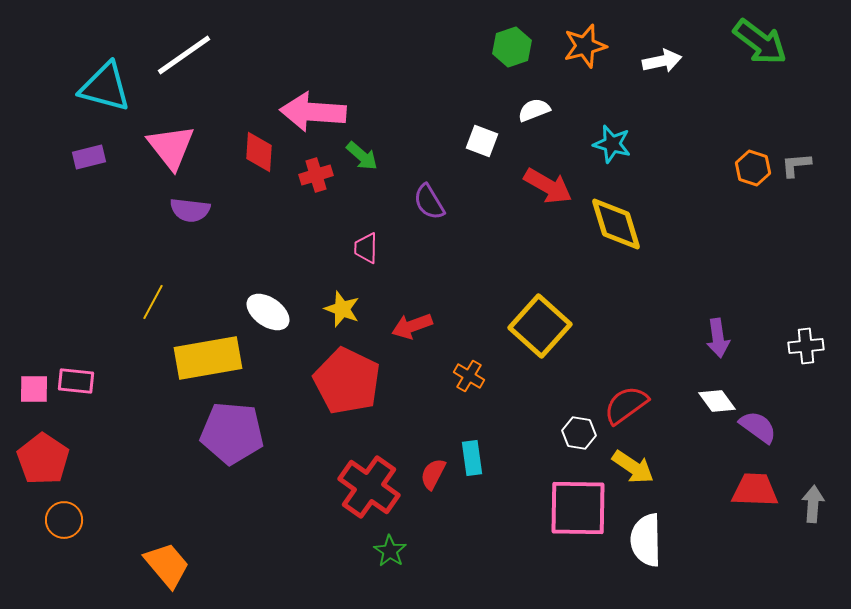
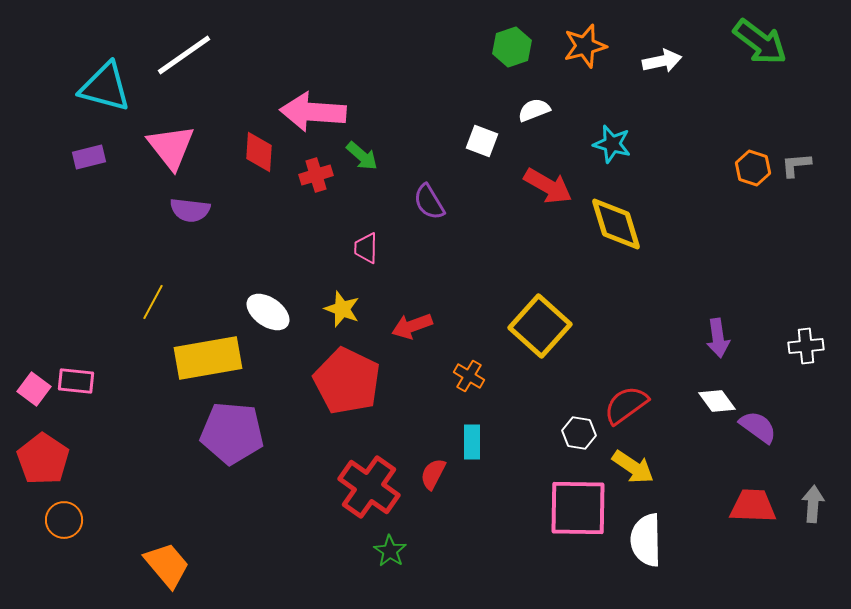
pink square at (34, 389): rotated 36 degrees clockwise
cyan rectangle at (472, 458): moved 16 px up; rotated 8 degrees clockwise
red trapezoid at (755, 490): moved 2 px left, 16 px down
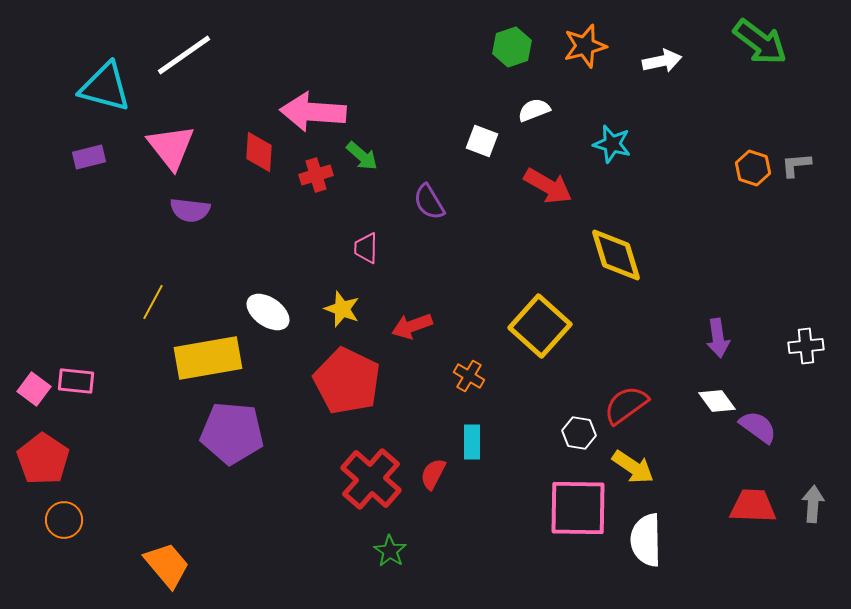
yellow diamond at (616, 224): moved 31 px down
red cross at (369, 487): moved 2 px right, 8 px up; rotated 6 degrees clockwise
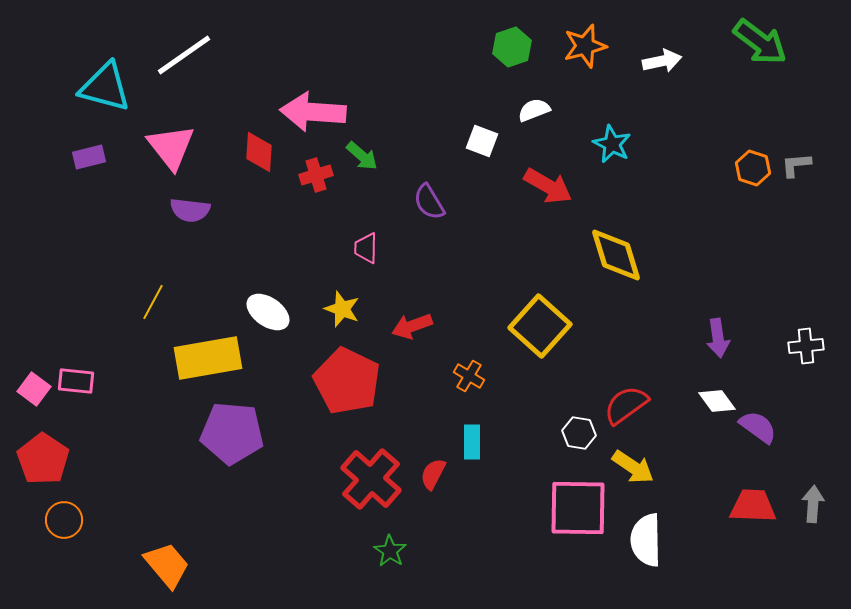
cyan star at (612, 144): rotated 12 degrees clockwise
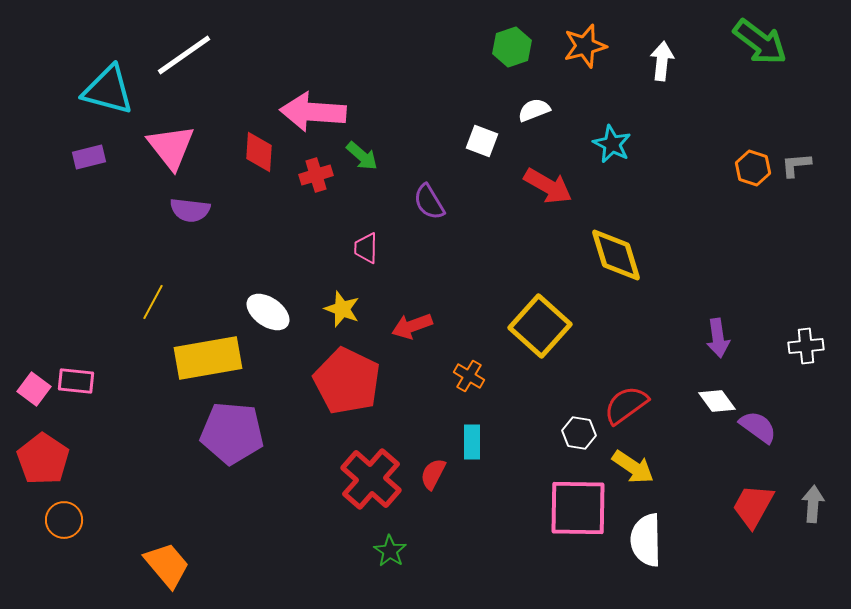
white arrow at (662, 61): rotated 72 degrees counterclockwise
cyan triangle at (105, 87): moved 3 px right, 3 px down
red trapezoid at (753, 506): rotated 63 degrees counterclockwise
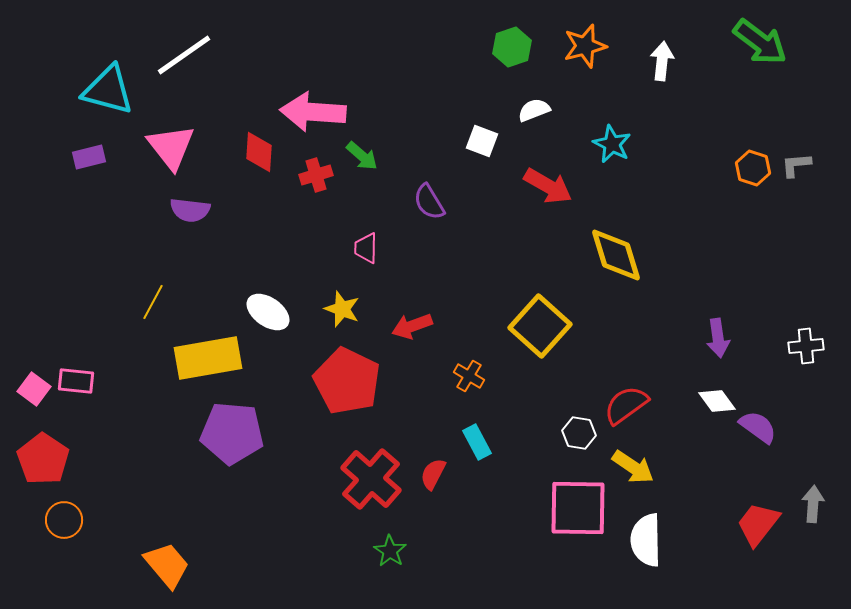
cyan rectangle at (472, 442): moved 5 px right; rotated 28 degrees counterclockwise
red trapezoid at (753, 506): moved 5 px right, 18 px down; rotated 9 degrees clockwise
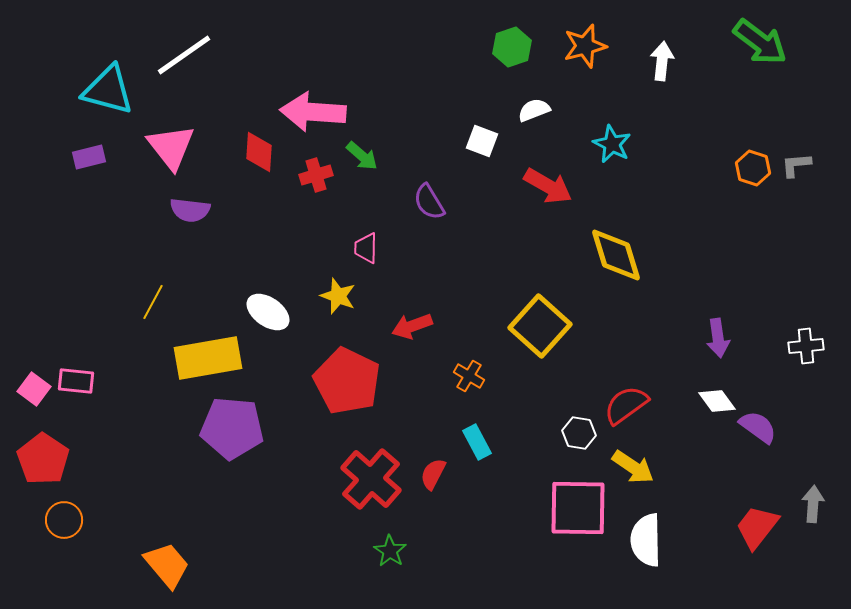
yellow star at (342, 309): moved 4 px left, 13 px up
purple pentagon at (232, 433): moved 5 px up
red trapezoid at (758, 524): moved 1 px left, 3 px down
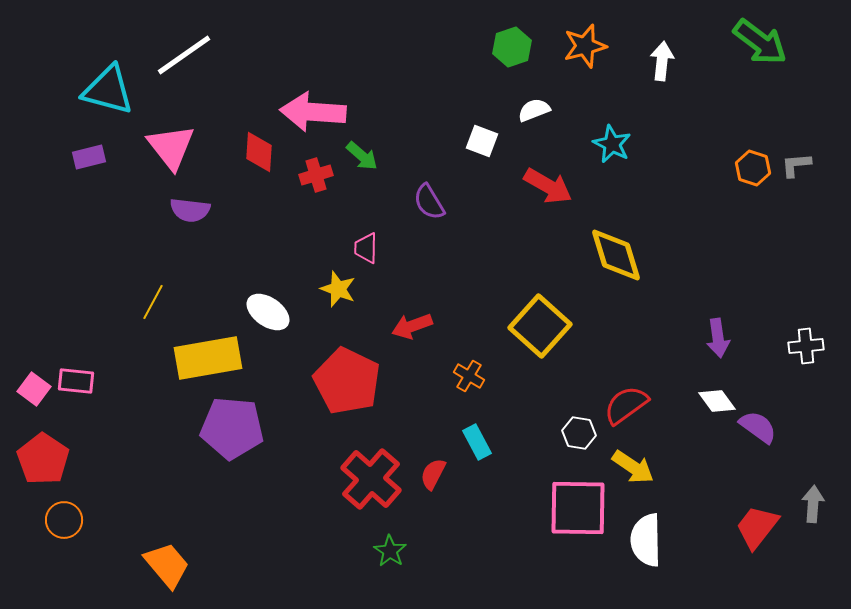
yellow star at (338, 296): moved 7 px up
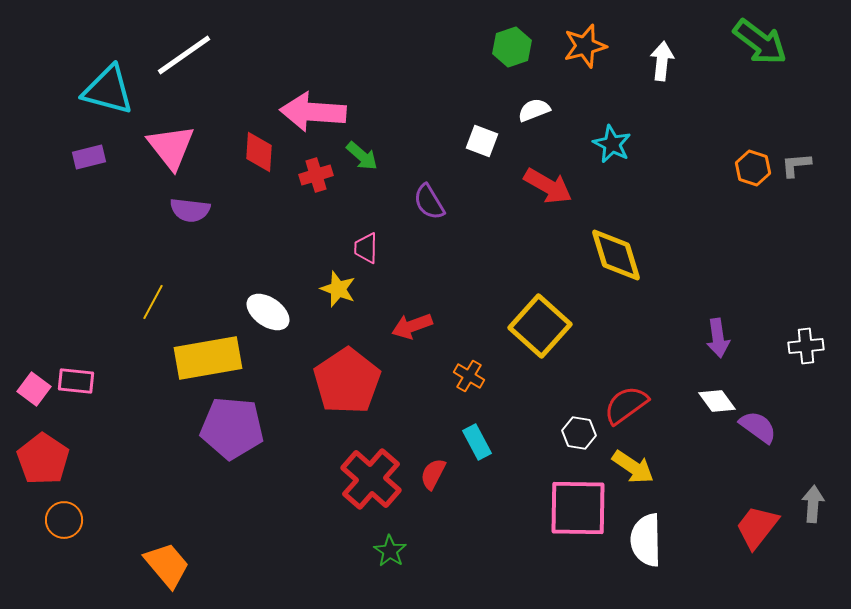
red pentagon at (347, 381): rotated 12 degrees clockwise
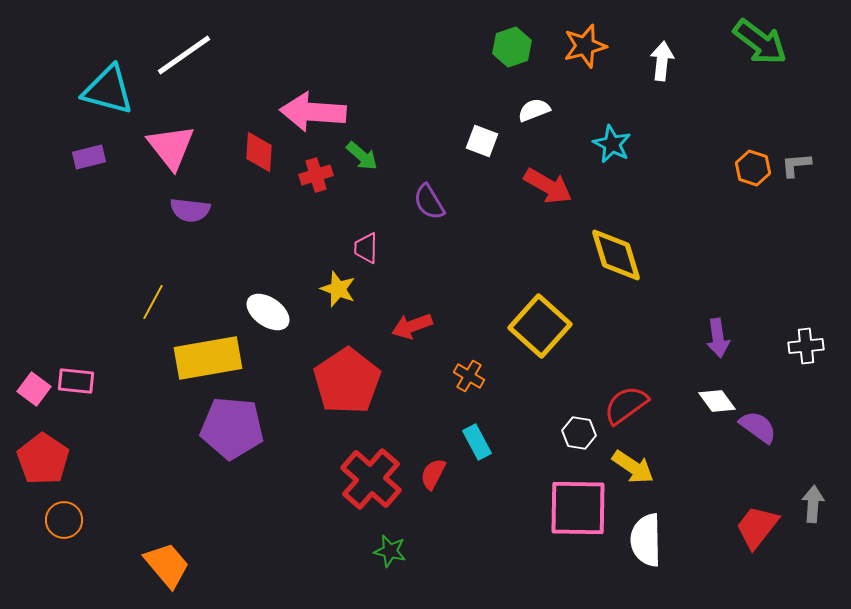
green star at (390, 551): rotated 20 degrees counterclockwise
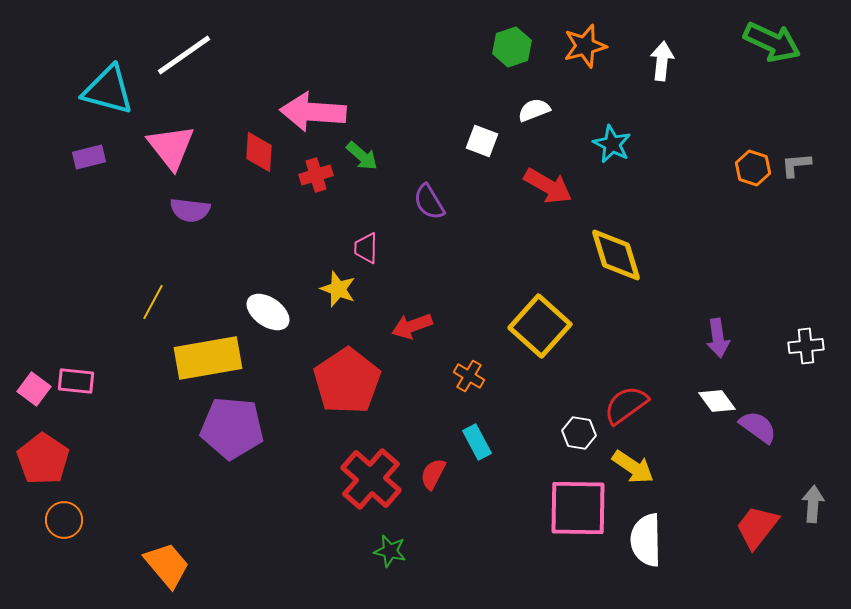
green arrow at (760, 42): moved 12 px right; rotated 12 degrees counterclockwise
